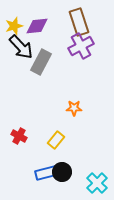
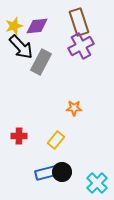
red cross: rotated 28 degrees counterclockwise
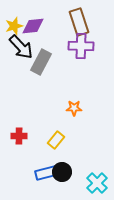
purple diamond: moved 4 px left
purple cross: rotated 30 degrees clockwise
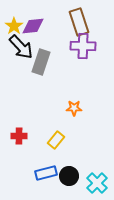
yellow star: rotated 18 degrees counterclockwise
purple cross: moved 2 px right
gray rectangle: rotated 10 degrees counterclockwise
black circle: moved 7 px right, 4 px down
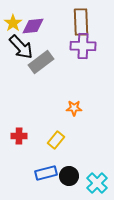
brown rectangle: moved 2 px right; rotated 16 degrees clockwise
yellow star: moved 1 px left, 3 px up
gray rectangle: rotated 35 degrees clockwise
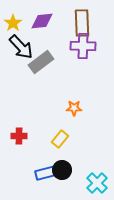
brown rectangle: moved 1 px right, 1 px down
purple diamond: moved 9 px right, 5 px up
yellow rectangle: moved 4 px right, 1 px up
black circle: moved 7 px left, 6 px up
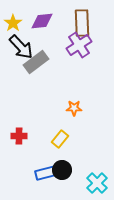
purple cross: moved 4 px left, 1 px up; rotated 35 degrees counterclockwise
gray rectangle: moved 5 px left
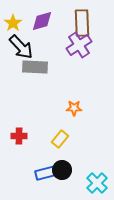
purple diamond: rotated 10 degrees counterclockwise
gray rectangle: moved 1 px left, 5 px down; rotated 40 degrees clockwise
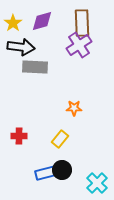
black arrow: rotated 40 degrees counterclockwise
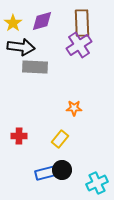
cyan cross: rotated 20 degrees clockwise
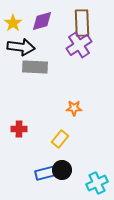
red cross: moved 7 px up
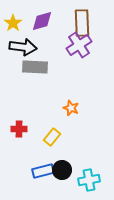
black arrow: moved 2 px right
orange star: moved 3 px left; rotated 21 degrees clockwise
yellow rectangle: moved 8 px left, 2 px up
blue rectangle: moved 3 px left, 2 px up
cyan cross: moved 8 px left, 3 px up; rotated 15 degrees clockwise
